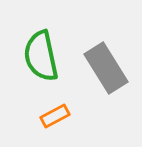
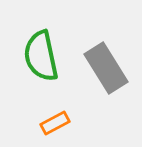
orange rectangle: moved 7 px down
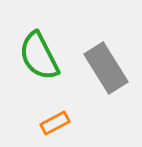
green semicircle: moved 2 px left; rotated 15 degrees counterclockwise
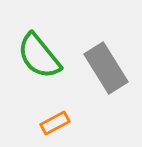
green semicircle: rotated 12 degrees counterclockwise
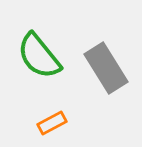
orange rectangle: moved 3 px left
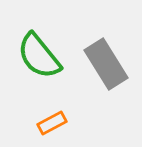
gray rectangle: moved 4 px up
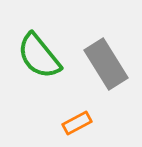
orange rectangle: moved 25 px right
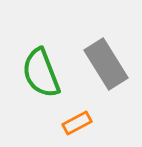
green semicircle: moved 2 px right, 17 px down; rotated 18 degrees clockwise
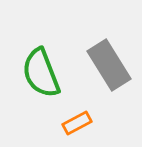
gray rectangle: moved 3 px right, 1 px down
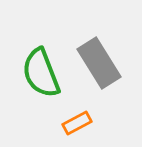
gray rectangle: moved 10 px left, 2 px up
